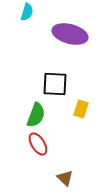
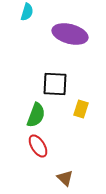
red ellipse: moved 2 px down
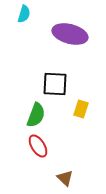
cyan semicircle: moved 3 px left, 2 px down
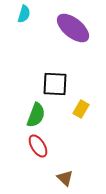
purple ellipse: moved 3 px right, 6 px up; rotated 24 degrees clockwise
yellow rectangle: rotated 12 degrees clockwise
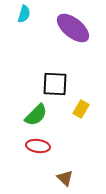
green semicircle: rotated 25 degrees clockwise
red ellipse: rotated 50 degrees counterclockwise
